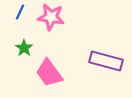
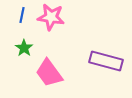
blue line: moved 2 px right, 3 px down; rotated 14 degrees counterclockwise
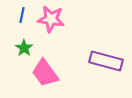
pink star: moved 2 px down
pink trapezoid: moved 4 px left
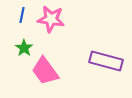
pink trapezoid: moved 2 px up
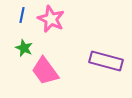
pink star: rotated 16 degrees clockwise
green star: rotated 12 degrees counterclockwise
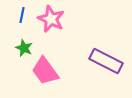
purple rectangle: rotated 12 degrees clockwise
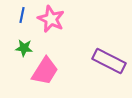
green star: rotated 18 degrees counterclockwise
purple rectangle: moved 3 px right
pink trapezoid: rotated 112 degrees counterclockwise
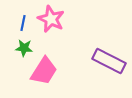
blue line: moved 1 px right, 8 px down
pink trapezoid: moved 1 px left
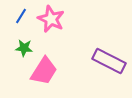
blue line: moved 2 px left, 7 px up; rotated 21 degrees clockwise
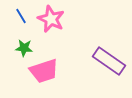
blue line: rotated 63 degrees counterclockwise
purple rectangle: rotated 8 degrees clockwise
pink trapezoid: rotated 40 degrees clockwise
